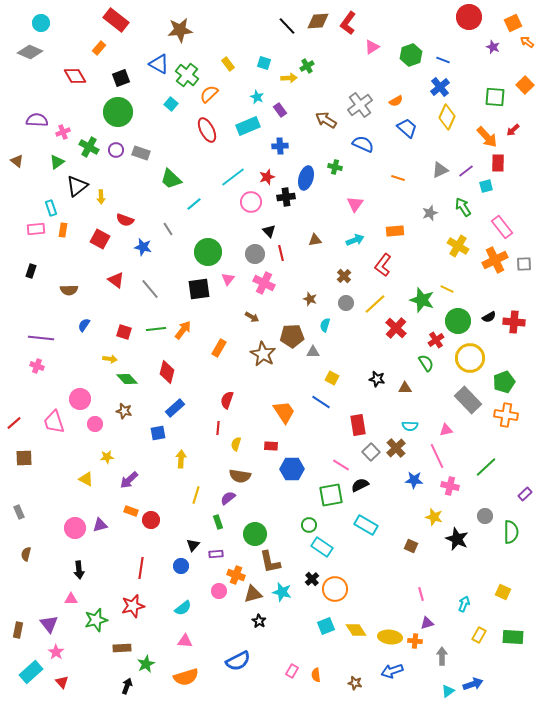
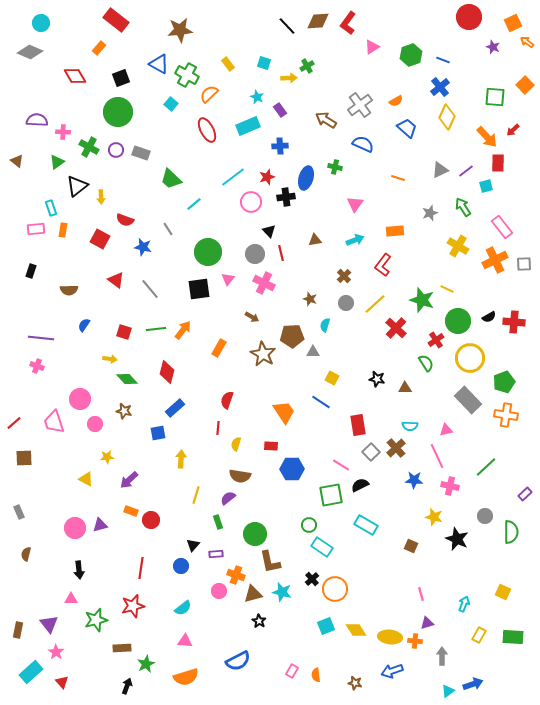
green cross at (187, 75): rotated 10 degrees counterclockwise
pink cross at (63, 132): rotated 24 degrees clockwise
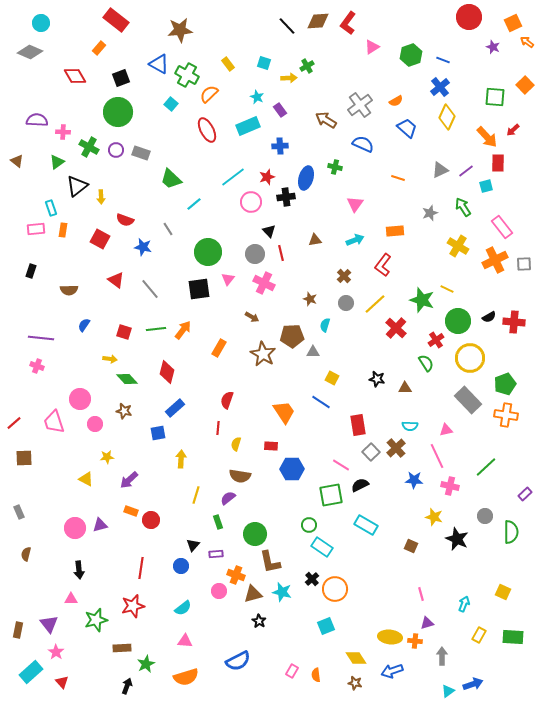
green pentagon at (504, 382): moved 1 px right, 2 px down
yellow diamond at (356, 630): moved 28 px down
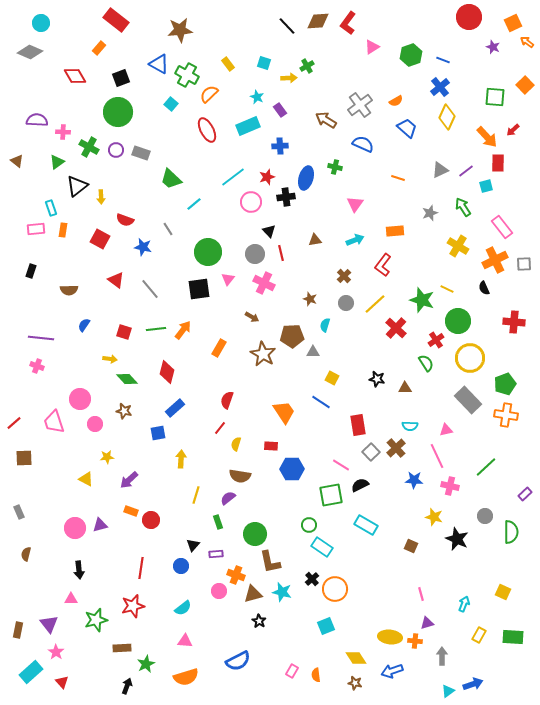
black semicircle at (489, 317): moved 5 px left, 29 px up; rotated 96 degrees clockwise
red line at (218, 428): moved 2 px right; rotated 32 degrees clockwise
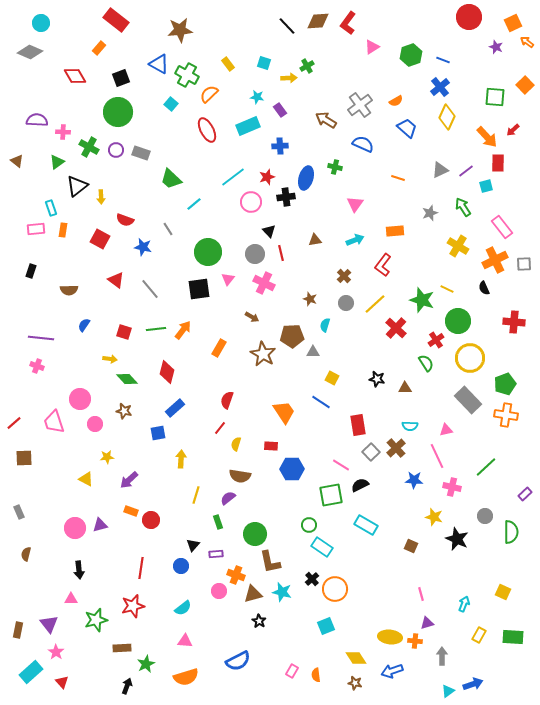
purple star at (493, 47): moved 3 px right
cyan star at (257, 97): rotated 16 degrees counterclockwise
pink cross at (450, 486): moved 2 px right, 1 px down
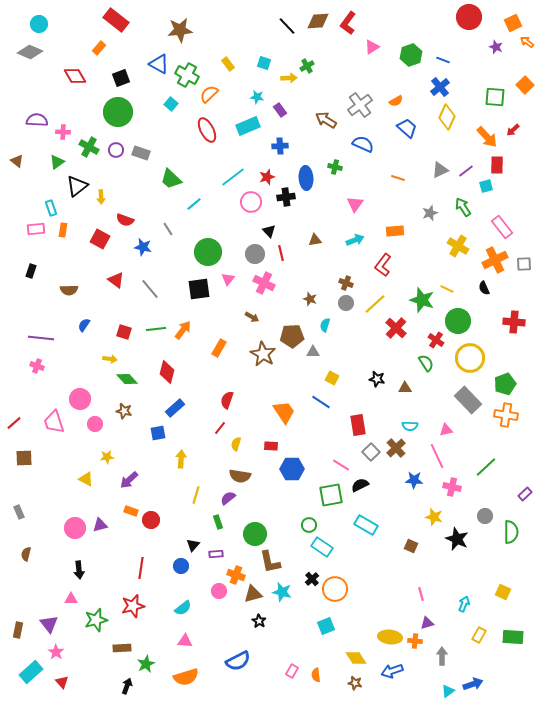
cyan circle at (41, 23): moved 2 px left, 1 px down
red rectangle at (498, 163): moved 1 px left, 2 px down
blue ellipse at (306, 178): rotated 20 degrees counterclockwise
brown cross at (344, 276): moved 2 px right, 7 px down; rotated 24 degrees counterclockwise
red cross at (436, 340): rotated 21 degrees counterclockwise
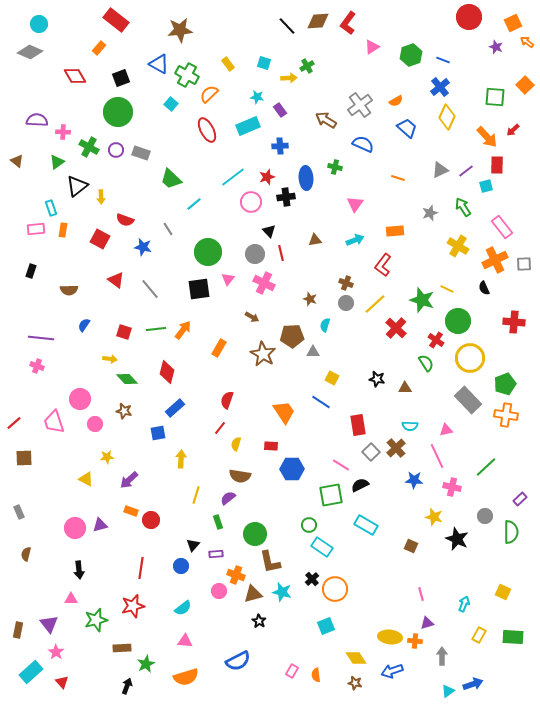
purple rectangle at (525, 494): moved 5 px left, 5 px down
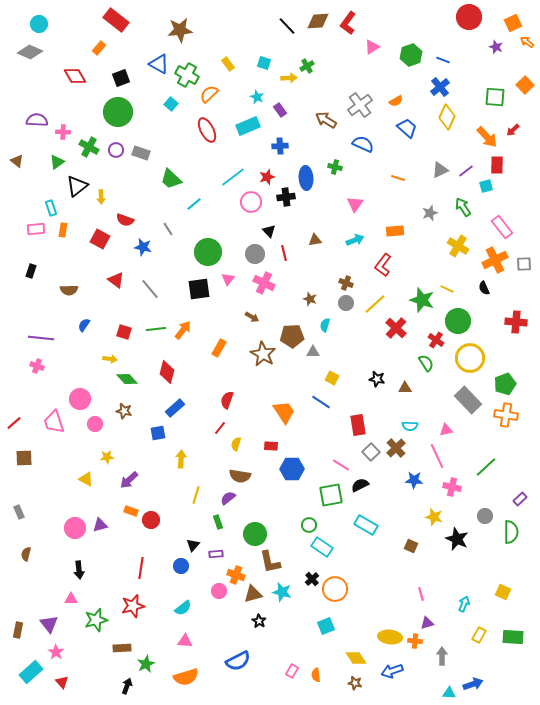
cyan star at (257, 97): rotated 16 degrees clockwise
red line at (281, 253): moved 3 px right
red cross at (514, 322): moved 2 px right
cyan triangle at (448, 691): moved 1 px right, 2 px down; rotated 40 degrees clockwise
